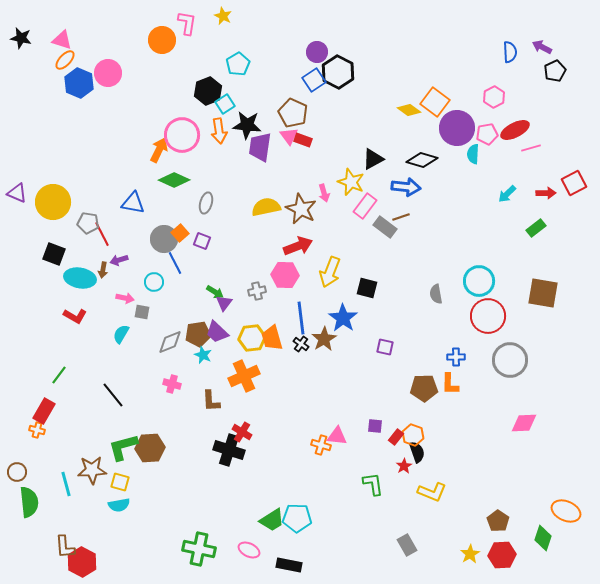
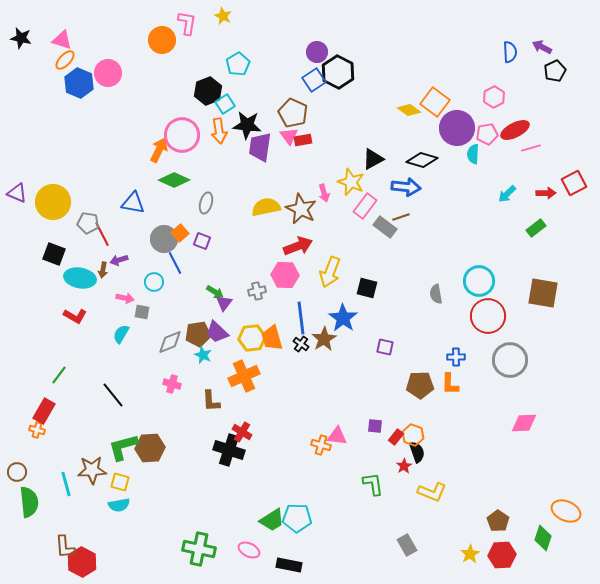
red rectangle at (303, 140): rotated 30 degrees counterclockwise
brown pentagon at (424, 388): moved 4 px left, 3 px up
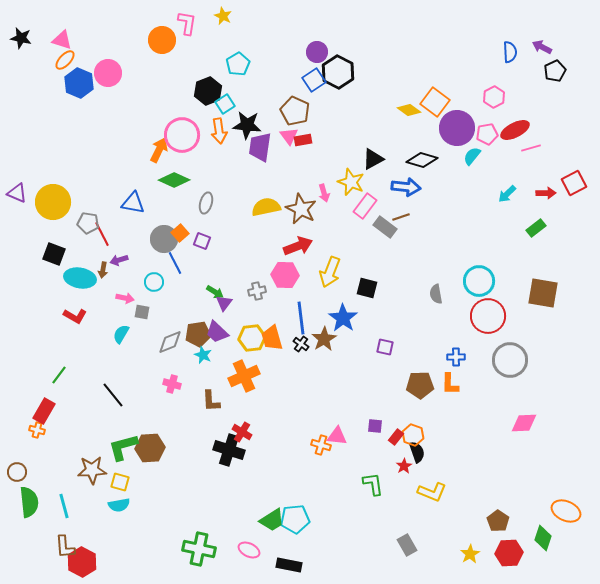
brown pentagon at (293, 113): moved 2 px right, 2 px up
cyan semicircle at (473, 154): moved 1 px left, 2 px down; rotated 36 degrees clockwise
cyan line at (66, 484): moved 2 px left, 22 px down
cyan pentagon at (297, 518): moved 2 px left, 1 px down; rotated 8 degrees counterclockwise
red hexagon at (502, 555): moved 7 px right, 2 px up
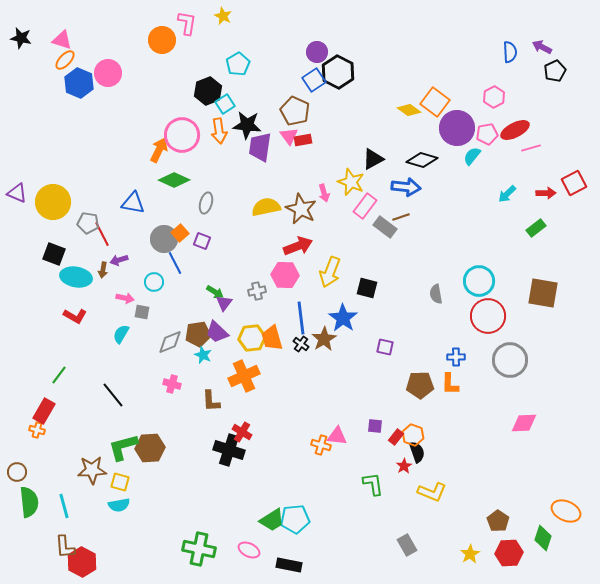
cyan ellipse at (80, 278): moved 4 px left, 1 px up
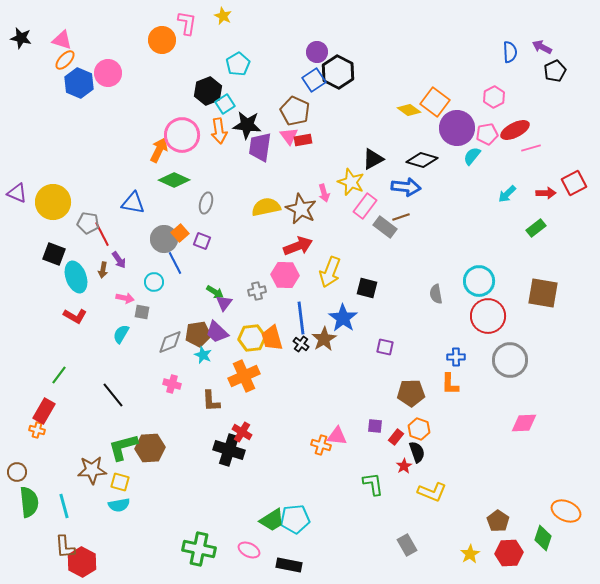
purple arrow at (119, 260): rotated 108 degrees counterclockwise
cyan ellipse at (76, 277): rotated 60 degrees clockwise
brown pentagon at (420, 385): moved 9 px left, 8 px down
orange hexagon at (413, 435): moved 6 px right, 6 px up
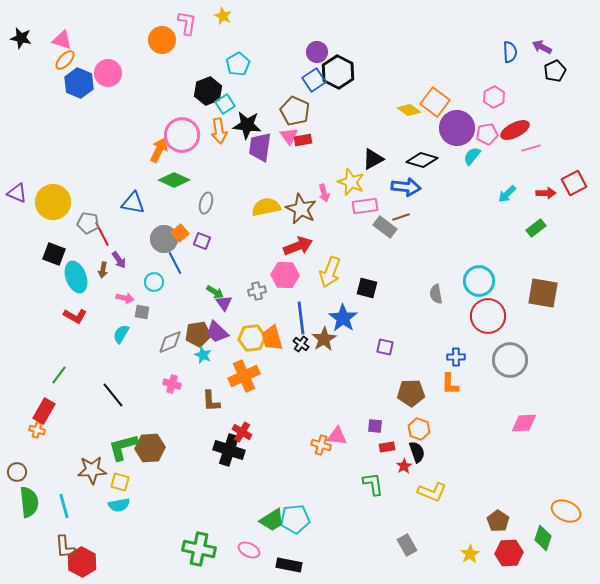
pink rectangle at (365, 206): rotated 45 degrees clockwise
purple triangle at (224, 303): rotated 12 degrees counterclockwise
red rectangle at (396, 437): moved 9 px left, 10 px down; rotated 42 degrees clockwise
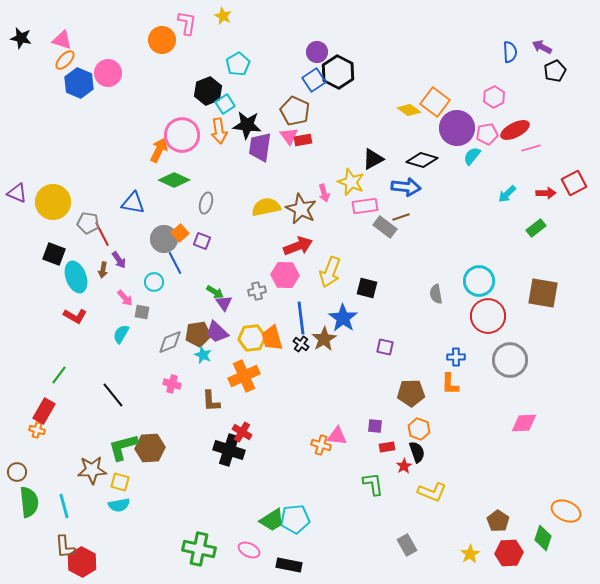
pink arrow at (125, 298): rotated 36 degrees clockwise
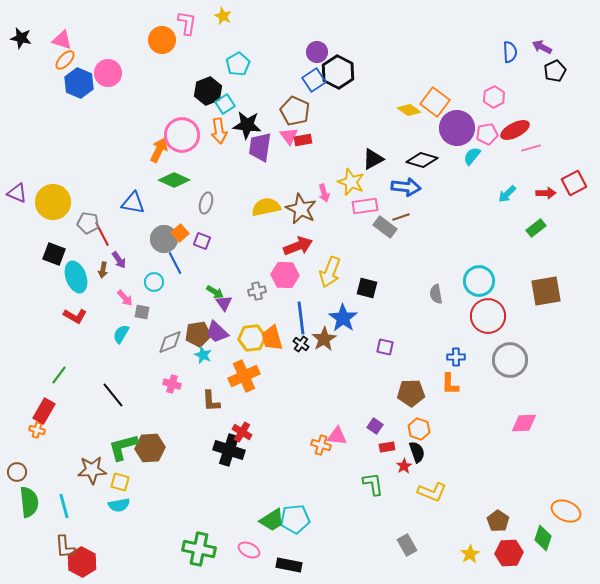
brown square at (543, 293): moved 3 px right, 2 px up; rotated 20 degrees counterclockwise
purple square at (375, 426): rotated 28 degrees clockwise
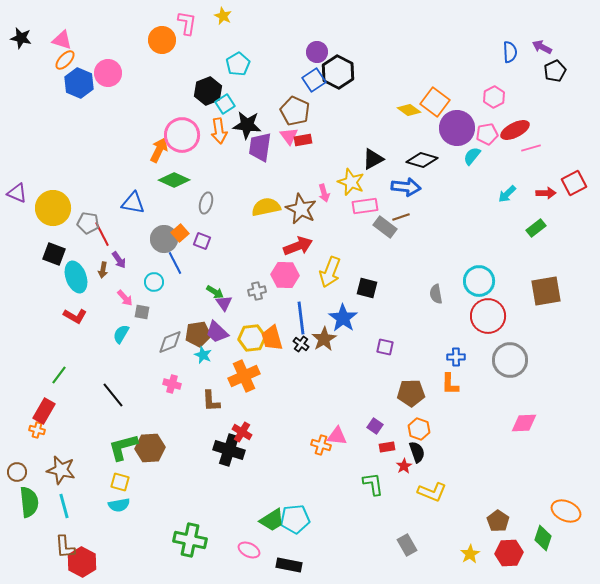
yellow circle at (53, 202): moved 6 px down
brown star at (92, 470): moved 31 px left; rotated 16 degrees clockwise
green cross at (199, 549): moved 9 px left, 9 px up
